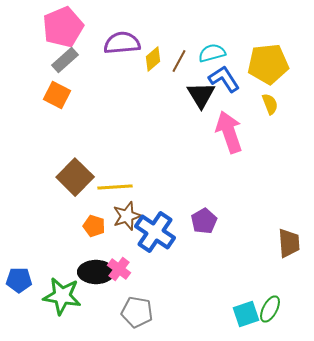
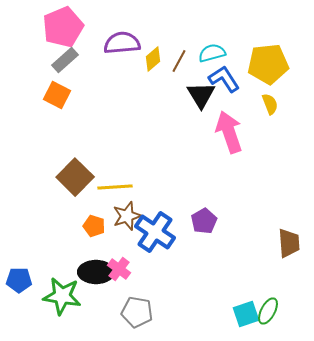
green ellipse: moved 2 px left, 2 px down
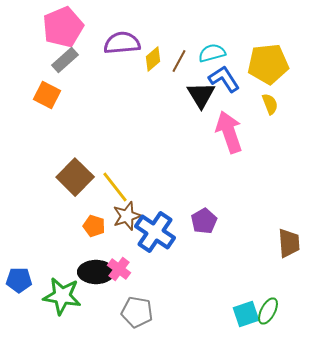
orange square: moved 10 px left
yellow line: rotated 56 degrees clockwise
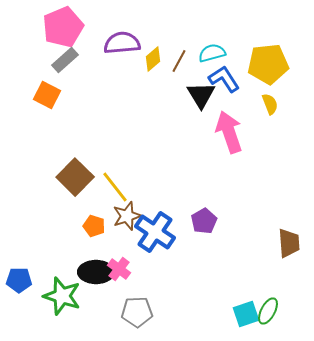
green star: rotated 9 degrees clockwise
gray pentagon: rotated 12 degrees counterclockwise
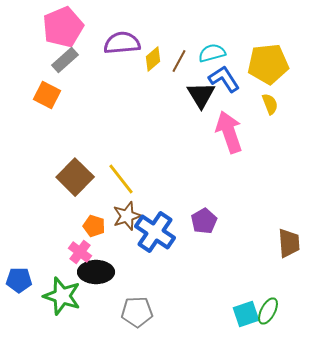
yellow line: moved 6 px right, 8 px up
pink cross: moved 39 px left, 17 px up
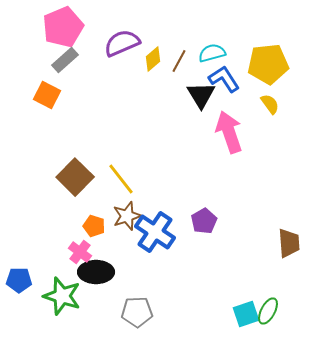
purple semicircle: rotated 18 degrees counterclockwise
yellow semicircle: rotated 15 degrees counterclockwise
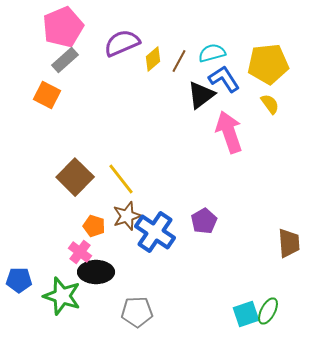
black triangle: rotated 24 degrees clockwise
